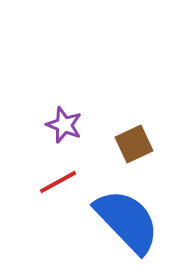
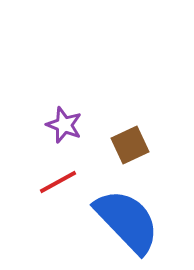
brown square: moved 4 px left, 1 px down
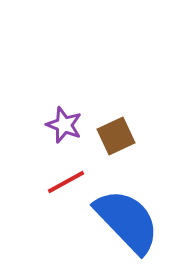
brown square: moved 14 px left, 9 px up
red line: moved 8 px right
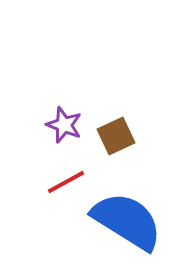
blue semicircle: rotated 14 degrees counterclockwise
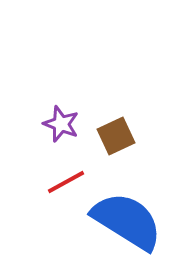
purple star: moved 3 px left, 1 px up
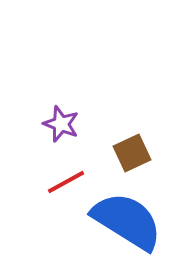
brown square: moved 16 px right, 17 px down
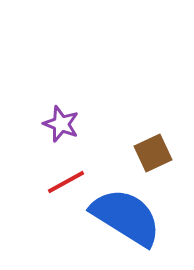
brown square: moved 21 px right
blue semicircle: moved 1 px left, 4 px up
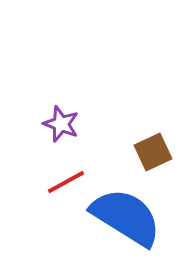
brown square: moved 1 px up
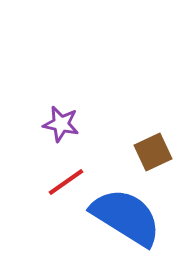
purple star: rotated 9 degrees counterclockwise
red line: rotated 6 degrees counterclockwise
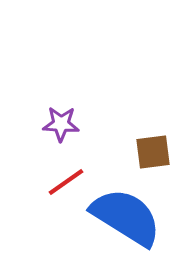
purple star: rotated 9 degrees counterclockwise
brown square: rotated 18 degrees clockwise
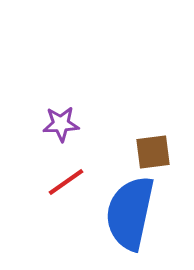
purple star: rotated 6 degrees counterclockwise
blue semicircle: moved 4 px right, 4 px up; rotated 110 degrees counterclockwise
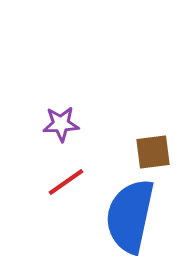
blue semicircle: moved 3 px down
